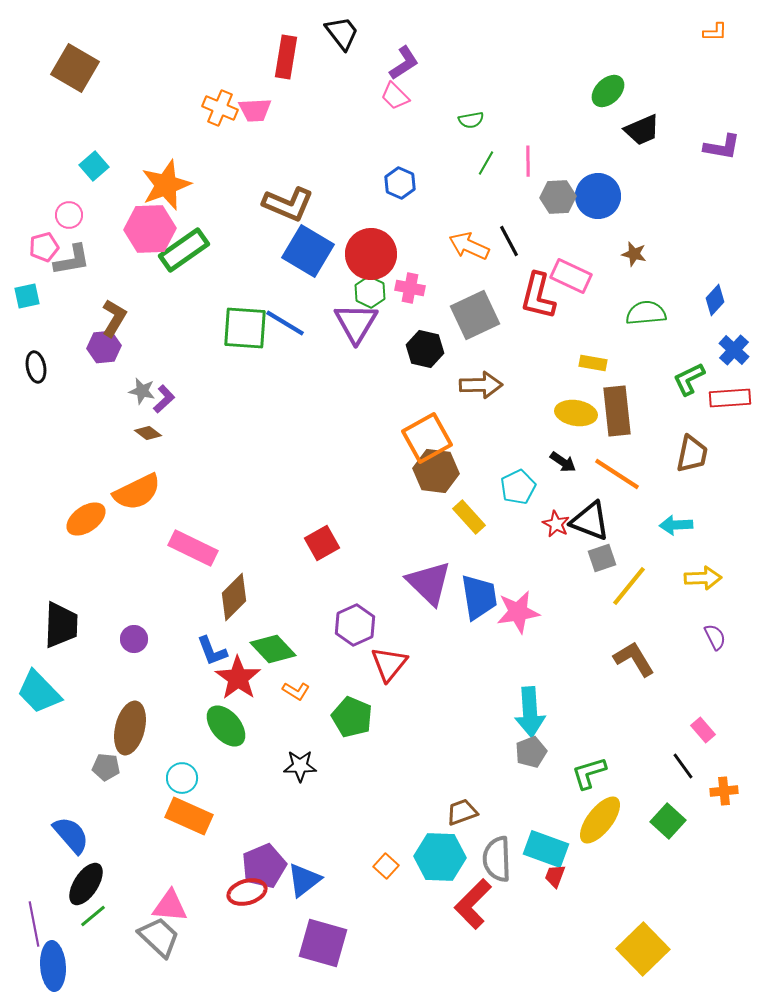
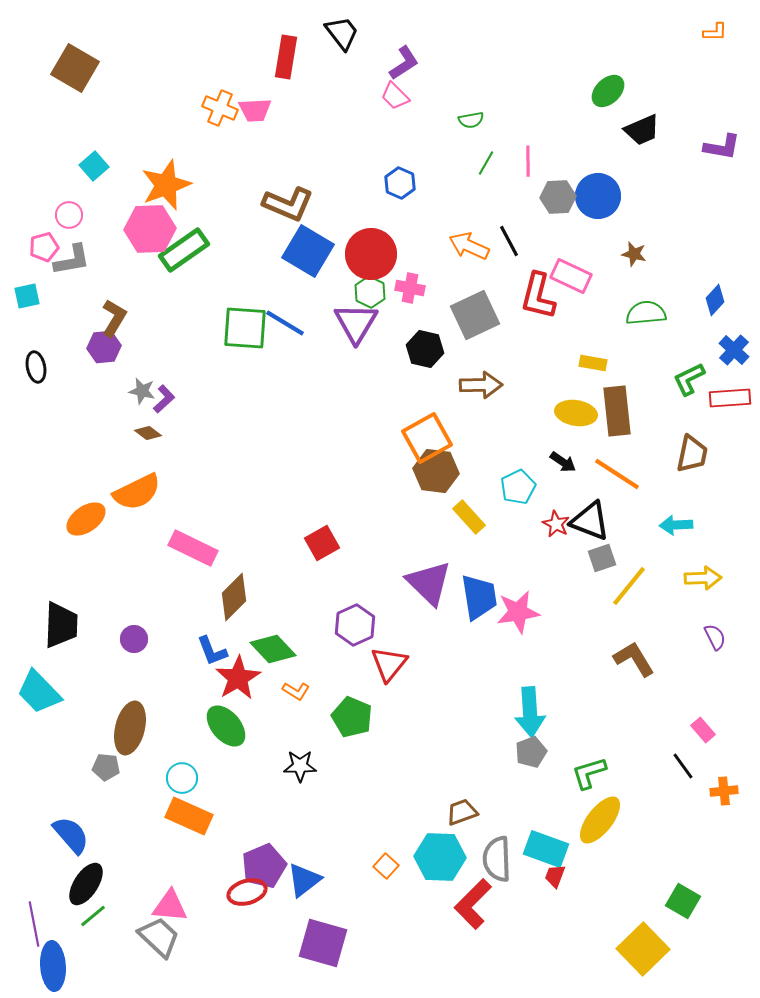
red star at (238, 678): rotated 6 degrees clockwise
green square at (668, 821): moved 15 px right, 80 px down; rotated 12 degrees counterclockwise
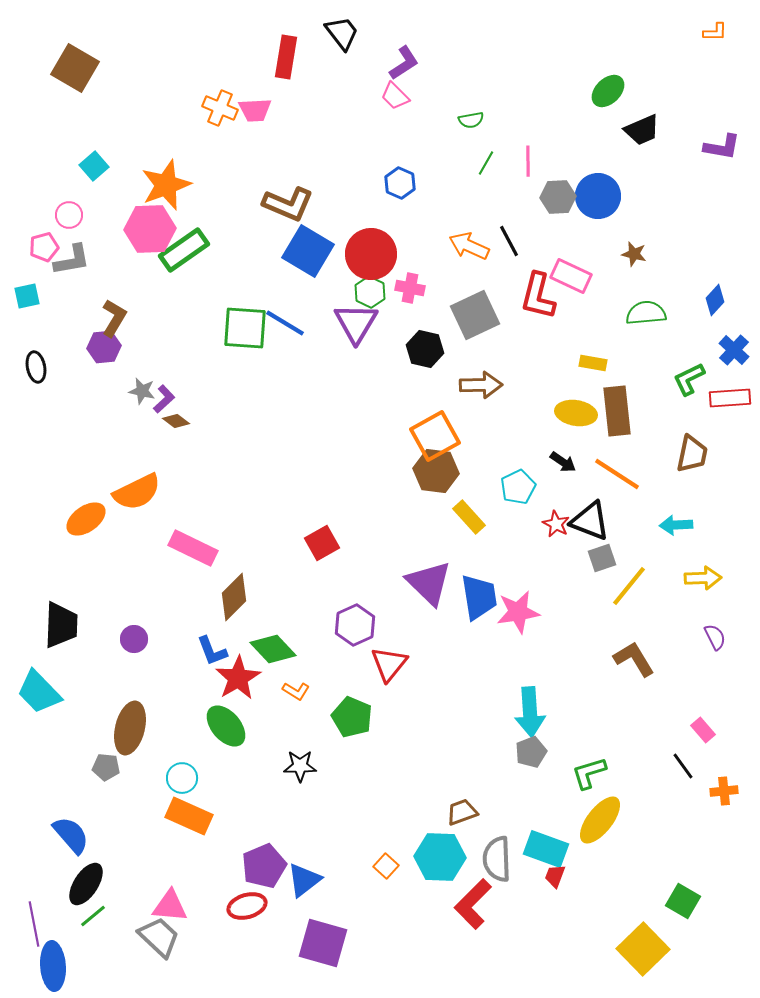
brown diamond at (148, 433): moved 28 px right, 12 px up
orange square at (427, 438): moved 8 px right, 2 px up
red ellipse at (247, 892): moved 14 px down
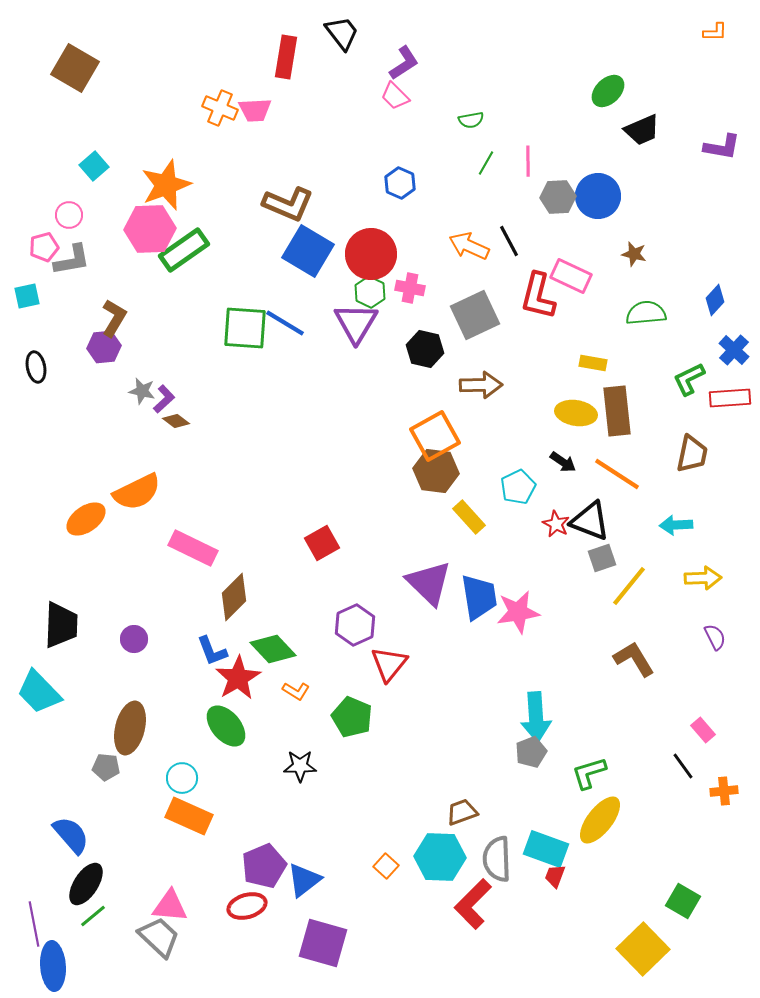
cyan arrow at (530, 712): moved 6 px right, 5 px down
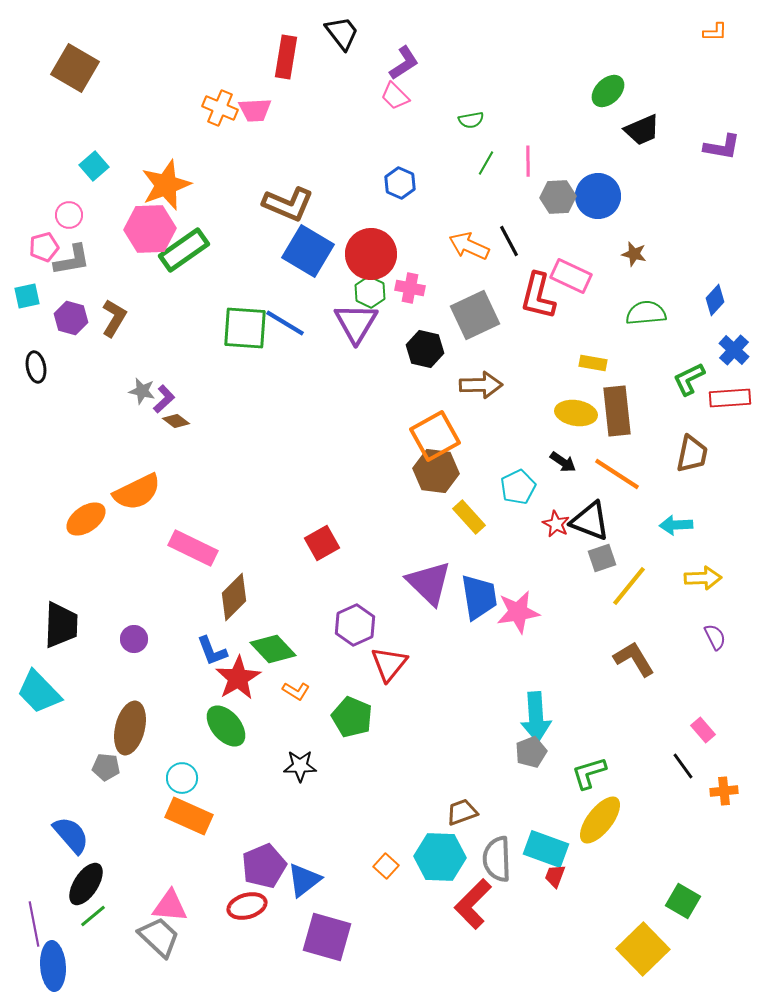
purple hexagon at (104, 347): moved 33 px left, 29 px up; rotated 20 degrees clockwise
purple square at (323, 943): moved 4 px right, 6 px up
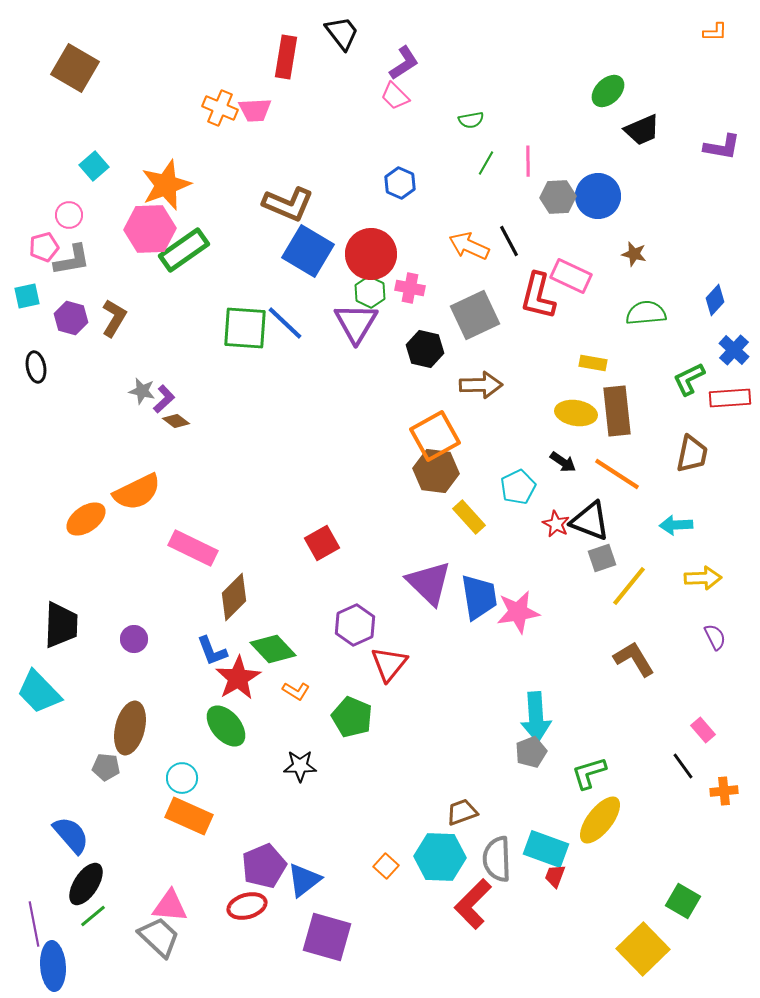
blue line at (285, 323): rotated 12 degrees clockwise
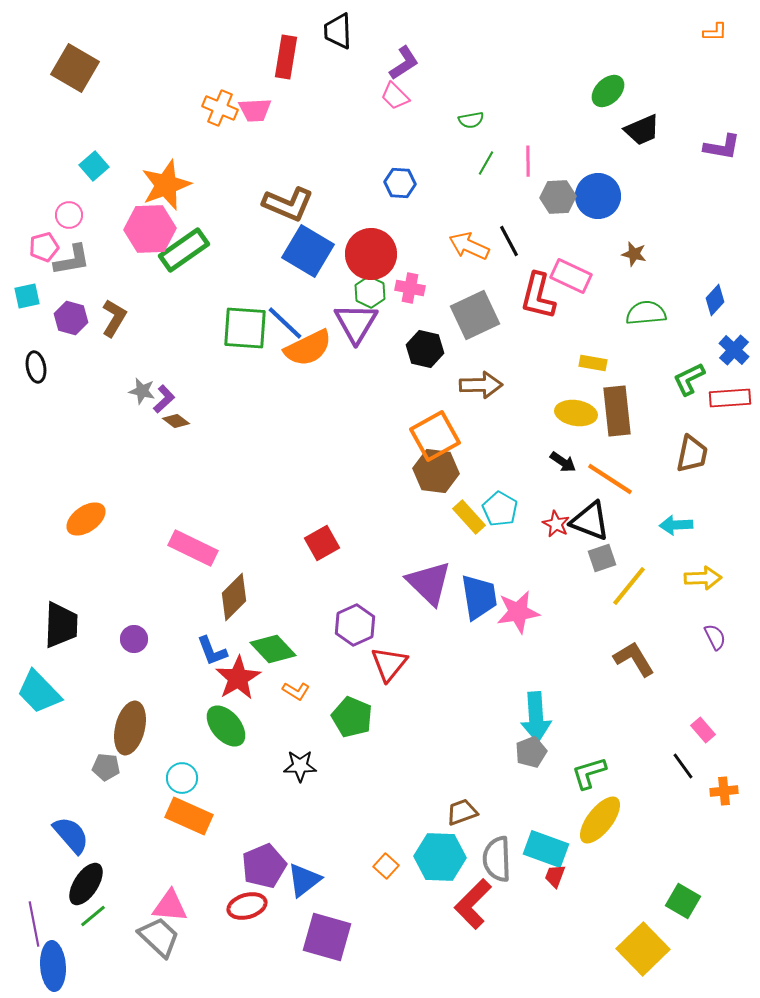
black trapezoid at (342, 33): moved 4 px left, 2 px up; rotated 144 degrees counterclockwise
blue hexagon at (400, 183): rotated 20 degrees counterclockwise
orange line at (617, 474): moved 7 px left, 5 px down
cyan pentagon at (518, 487): moved 18 px left, 22 px down; rotated 16 degrees counterclockwise
orange semicircle at (137, 492): moved 171 px right, 144 px up
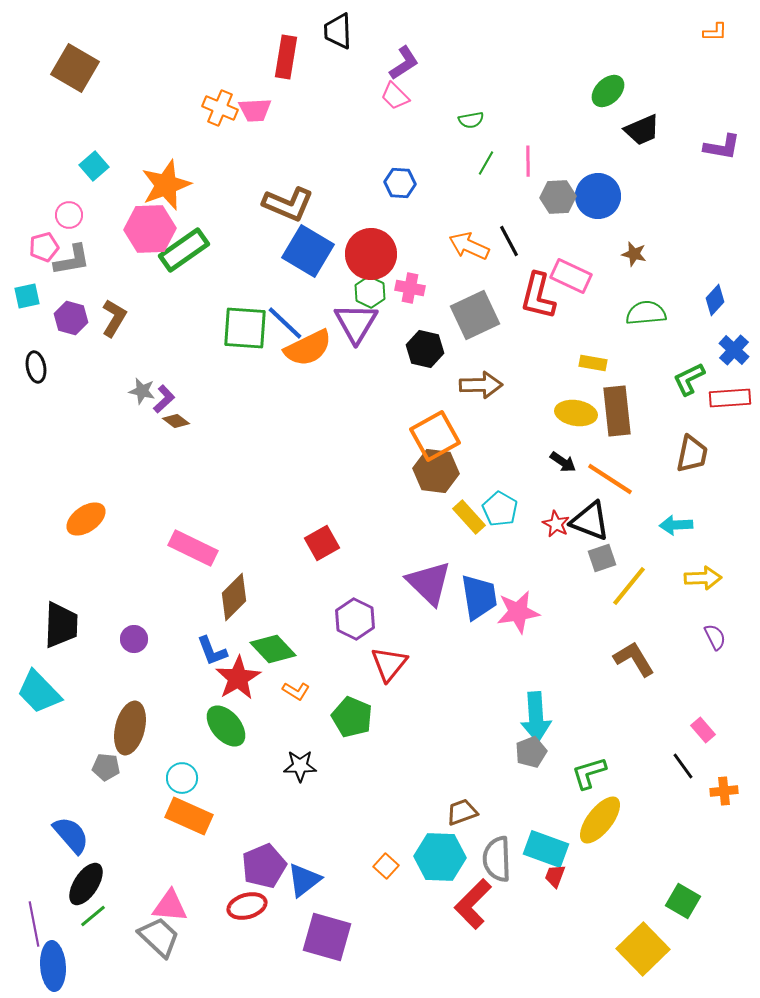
purple hexagon at (355, 625): moved 6 px up; rotated 9 degrees counterclockwise
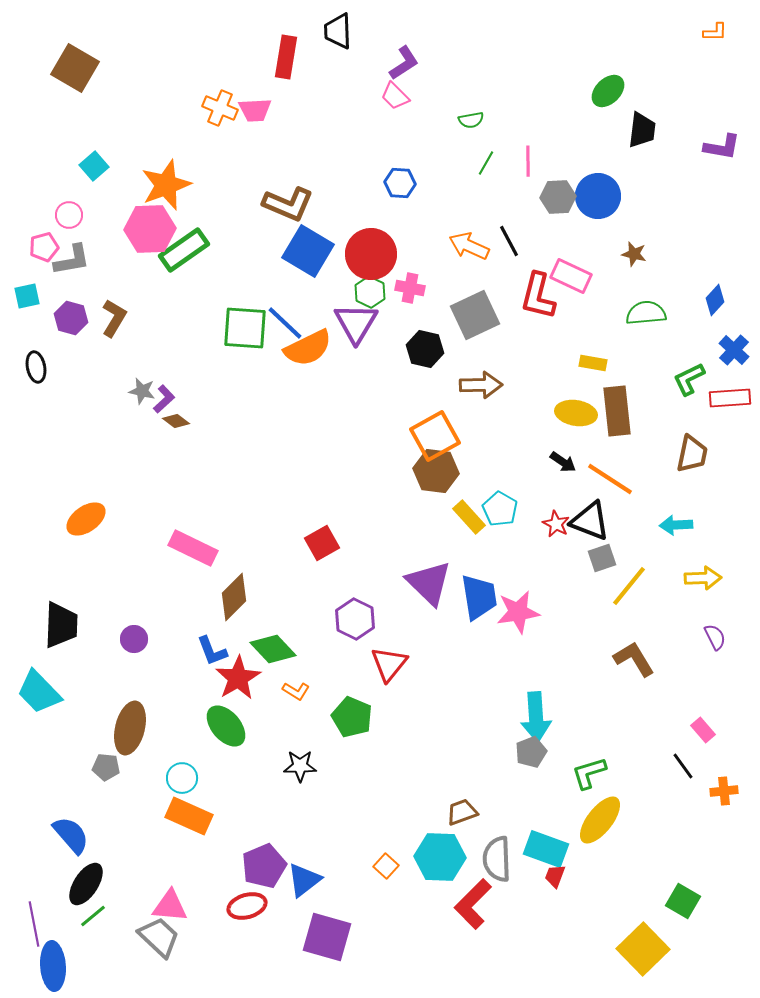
black trapezoid at (642, 130): rotated 60 degrees counterclockwise
